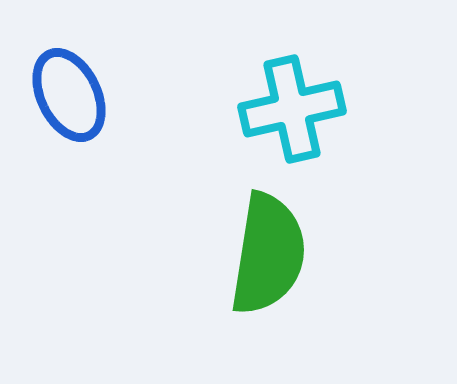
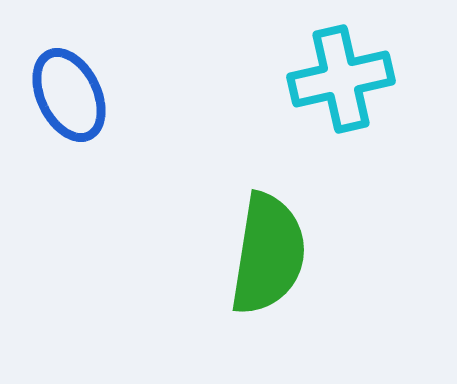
cyan cross: moved 49 px right, 30 px up
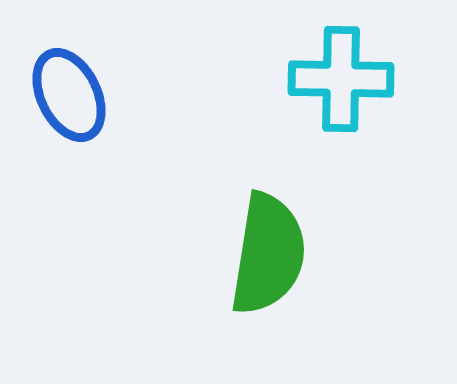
cyan cross: rotated 14 degrees clockwise
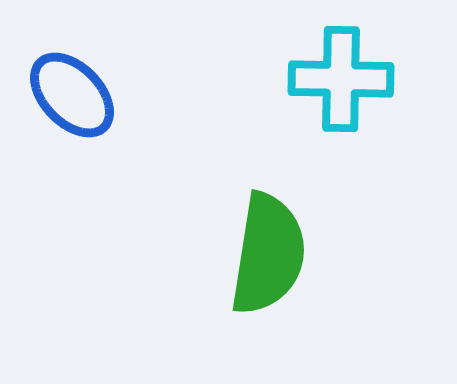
blue ellipse: moved 3 px right; rotated 18 degrees counterclockwise
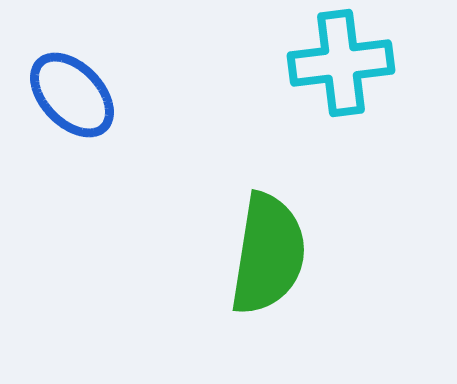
cyan cross: moved 16 px up; rotated 8 degrees counterclockwise
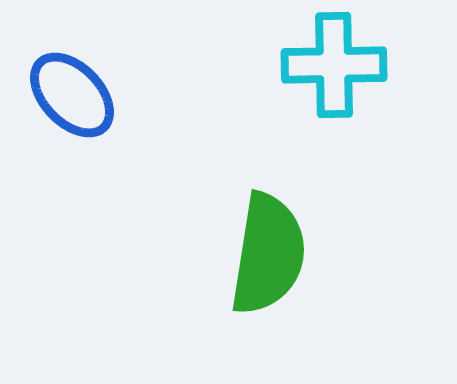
cyan cross: moved 7 px left, 2 px down; rotated 6 degrees clockwise
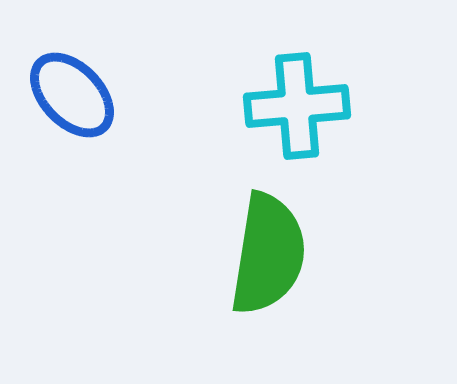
cyan cross: moved 37 px left, 41 px down; rotated 4 degrees counterclockwise
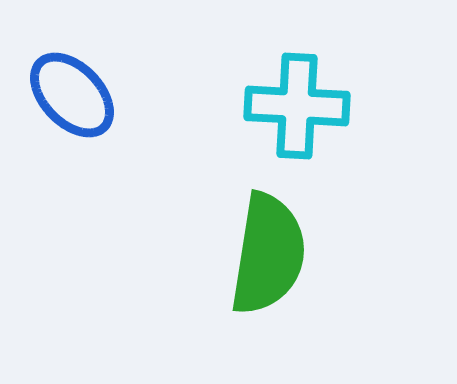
cyan cross: rotated 8 degrees clockwise
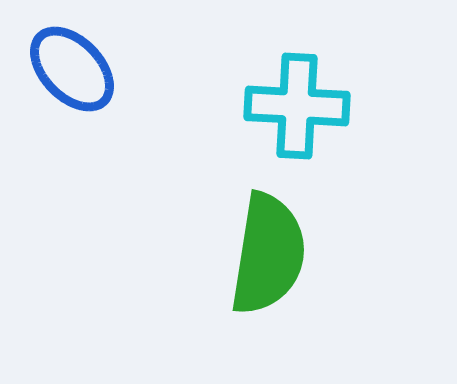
blue ellipse: moved 26 px up
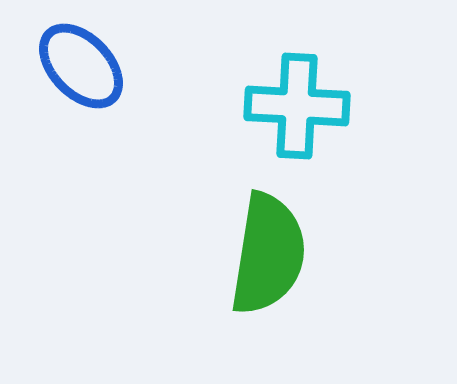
blue ellipse: moved 9 px right, 3 px up
